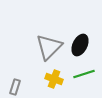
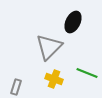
black ellipse: moved 7 px left, 23 px up
green line: moved 3 px right, 1 px up; rotated 40 degrees clockwise
gray rectangle: moved 1 px right
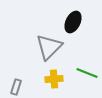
yellow cross: rotated 24 degrees counterclockwise
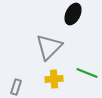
black ellipse: moved 8 px up
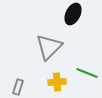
yellow cross: moved 3 px right, 3 px down
gray rectangle: moved 2 px right
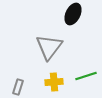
gray triangle: rotated 8 degrees counterclockwise
green line: moved 1 px left, 3 px down; rotated 40 degrees counterclockwise
yellow cross: moved 3 px left
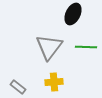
green line: moved 29 px up; rotated 20 degrees clockwise
gray rectangle: rotated 70 degrees counterclockwise
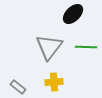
black ellipse: rotated 20 degrees clockwise
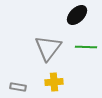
black ellipse: moved 4 px right, 1 px down
gray triangle: moved 1 px left, 1 px down
gray rectangle: rotated 28 degrees counterclockwise
